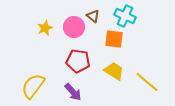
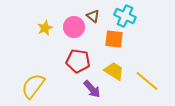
yellow line: moved 1 px up
purple arrow: moved 19 px right, 3 px up
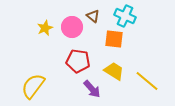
pink circle: moved 2 px left
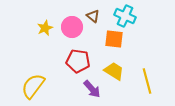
yellow line: rotated 35 degrees clockwise
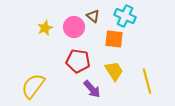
pink circle: moved 2 px right
yellow trapezoid: rotated 25 degrees clockwise
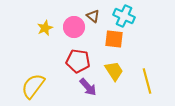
cyan cross: moved 1 px left
purple arrow: moved 4 px left, 2 px up
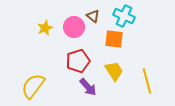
red pentagon: rotated 25 degrees counterclockwise
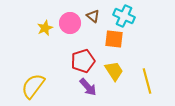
pink circle: moved 4 px left, 4 px up
red pentagon: moved 5 px right
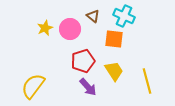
pink circle: moved 6 px down
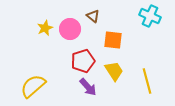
cyan cross: moved 26 px right
orange square: moved 1 px left, 1 px down
yellow semicircle: rotated 12 degrees clockwise
